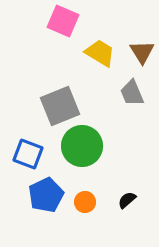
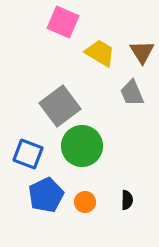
pink square: moved 1 px down
gray square: rotated 15 degrees counterclockwise
black semicircle: rotated 132 degrees clockwise
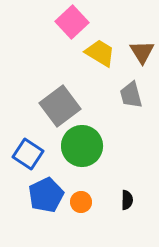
pink square: moved 9 px right; rotated 24 degrees clockwise
gray trapezoid: moved 1 px left, 2 px down; rotated 8 degrees clockwise
blue square: rotated 12 degrees clockwise
orange circle: moved 4 px left
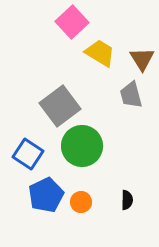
brown triangle: moved 7 px down
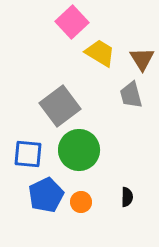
green circle: moved 3 px left, 4 px down
blue square: rotated 28 degrees counterclockwise
black semicircle: moved 3 px up
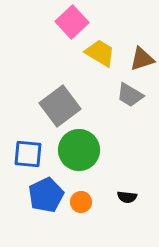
brown triangle: rotated 44 degrees clockwise
gray trapezoid: moved 1 px left; rotated 44 degrees counterclockwise
black semicircle: rotated 96 degrees clockwise
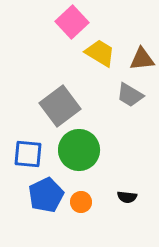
brown triangle: rotated 12 degrees clockwise
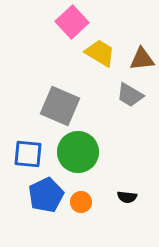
gray square: rotated 30 degrees counterclockwise
green circle: moved 1 px left, 2 px down
